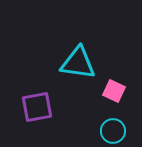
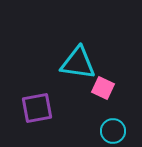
pink square: moved 11 px left, 3 px up
purple square: moved 1 px down
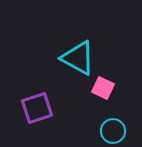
cyan triangle: moved 5 px up; rotated 21 degrees clockwise
purple square: rotated 8 degrees counterclockwise
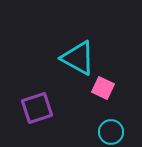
cyan circle: moved 2 px left, 1 px down
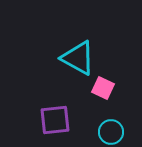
purple square: moved 18 px right, 12 px down; rotated 12 degrees clockwise
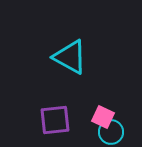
cyan triangle: moved 8 px left, 1 px up
pink square: moved 29 px down
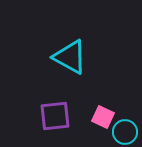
purple square: moved 4 px up
cyan circle: moved 14 px right
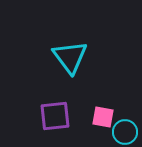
cyan triangle: rotated 24 degrees clockwise
pink square: rotated 15 degrees counterclockwise
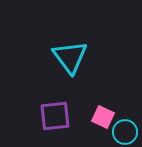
pink square: rotated 15 degrees clockwise
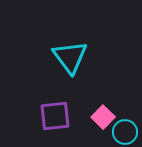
pink square: rotated 20 degrees clockwise
